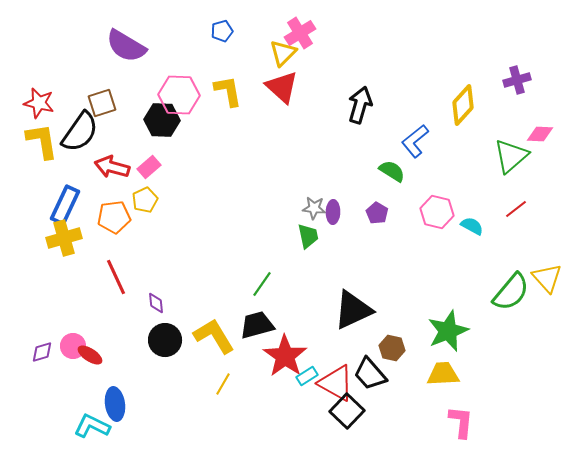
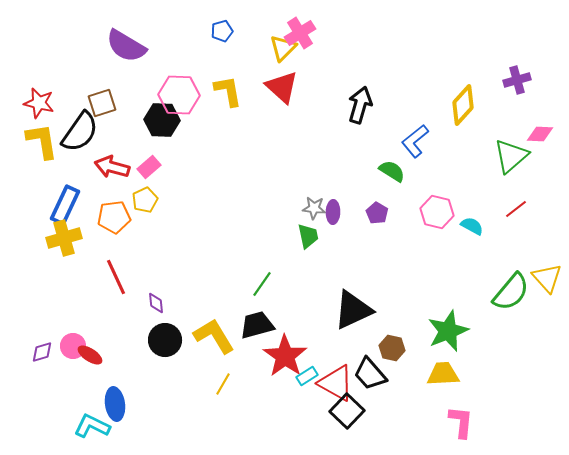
yellow triangle at (283, 53): moved 5 px up
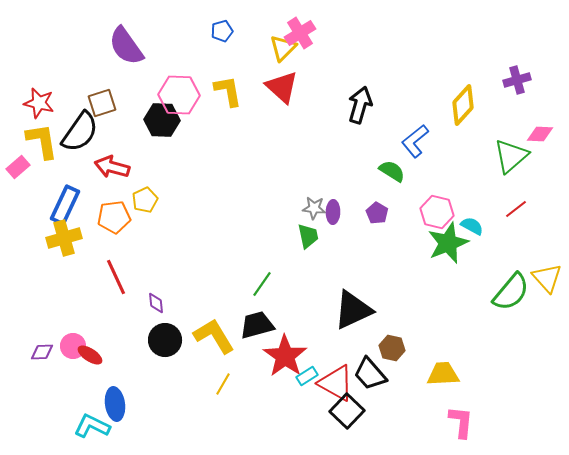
purple semicircle at (126, 46): rotated 24 degrees clockwise
pink rectangle at (149, 167): moved 131 px left
green star at (448, 331): moved 88 px up
purple diamond at (42, 352): rotated 15 degrees clockwise
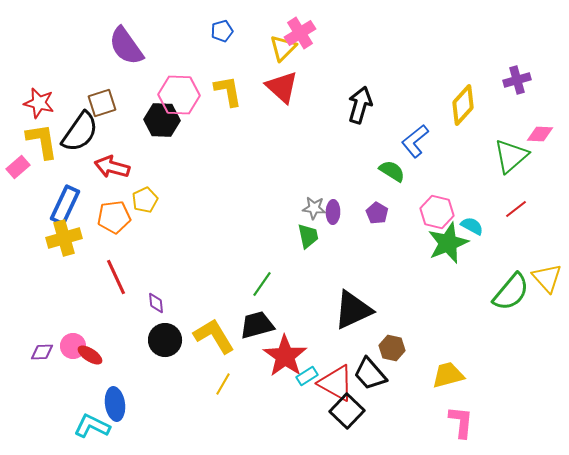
yellow trapezoid at (443, 374): moved 5 px right, 1 px down; rotated 12 degrees counterclockwise
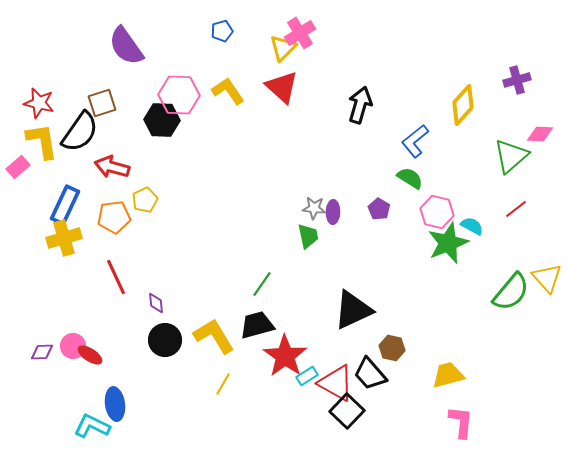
yellow L-shape at (228, 91): rotated 24 degrees counterclockwise
green semicircle at (392, 171): moved 18 px right, 7 px down
purple pentagon at (377, 213): moved 2 px right, 4 px up
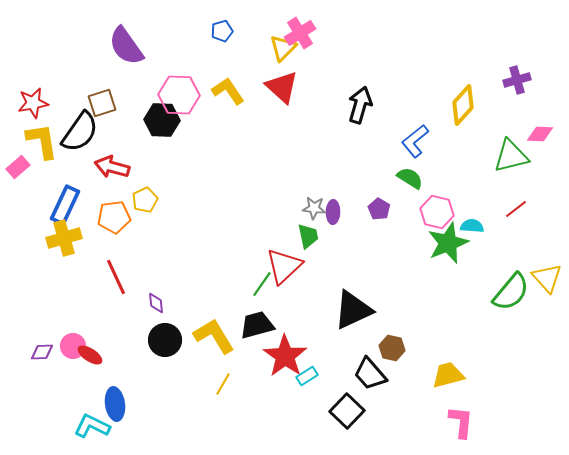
red star at (39, 103): moved 6 px left; rotated 24 degrees counterclockwise
green triangle at (511, 156): rotated 27 degrees clockwise
cyan semicircle at (472, 226): rotated 25 degrees counterclockwise
red triangle at (336, 383): moved 52 px left, 117 px up; rotated 48 degrees clockwise
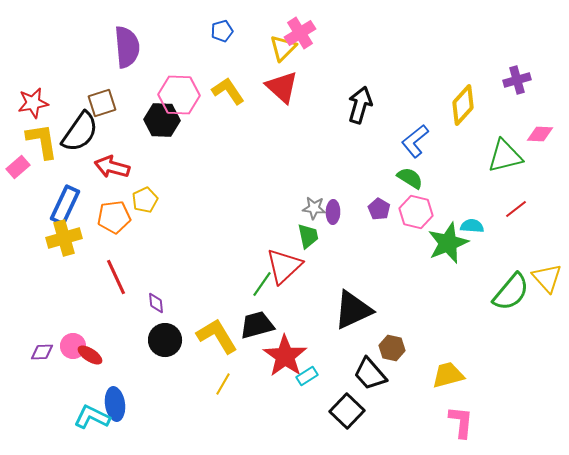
purple semicircle at (126, 46): moved 1 px right, 1 px down; rotated 150 degrees counterclockwise
green triangle at (511, 156): moved 6 px left
pink hexagon at (437, 212): moved 21 px left
yellow L-shape at (214, 336): moved 3 px right
cyan L-shape at (92, 426): moved 9 px up
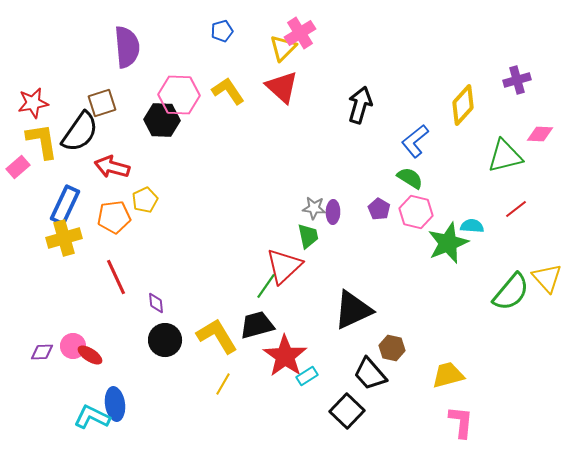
green line at (262, 284): moved 4 px right, 2 px down
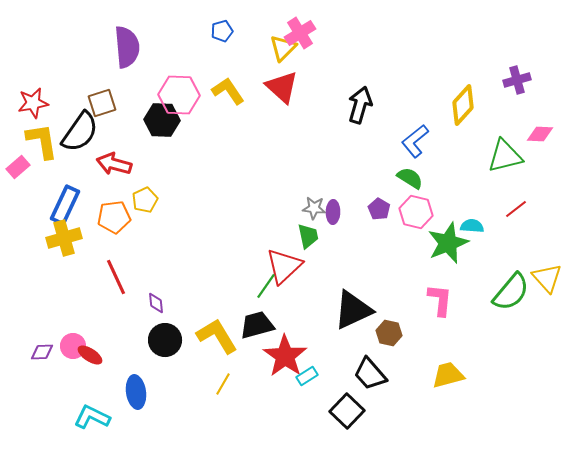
red arrow at (112, 167): moved 2 px right, 3 px up
brown hexagon at (392, 348): moved 3 px left, 15 px up
blue ellipse at (115, 404): moved 21 px right, 12 px up
pink L-shape at (461, 422): moved 21 px left, 122 px up
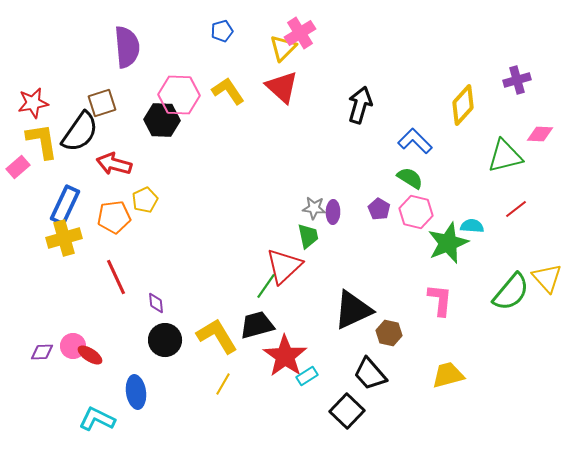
blue L-shape at (415, 141): rotated 84 degrees clockwise
cyan L-shape at (92, 417): moved 5 px right, 2 px down
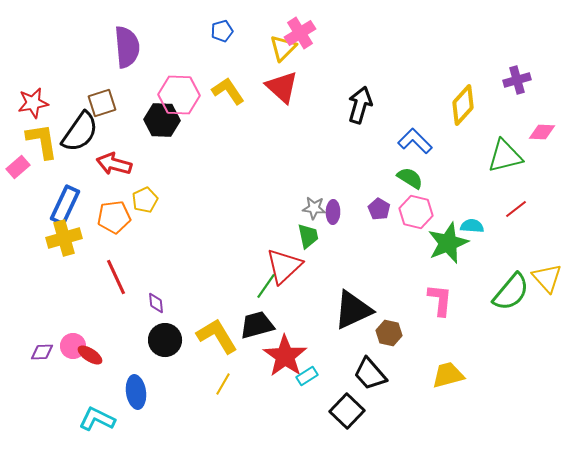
pink diamond at (540, 134): moved 2 px right, 2 px up
